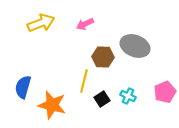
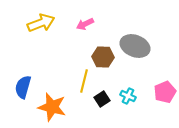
orange star: moved 2 px down
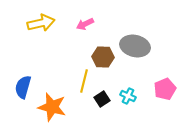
yellow arrow: rotated 8 degrees clockwise
gray ellipse: rotated 8 degrees counterclockwise
pink pentagon: moved 3 px up
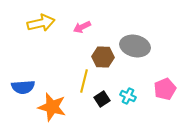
pink arrow: moved 3 px left, 3 px down
blue semicircle: rotated 110 degrees counterclockwise
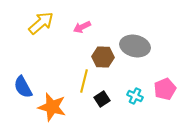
yellow arrow: rotated 28 degrees counterclockwise
blue semicircle: rotated 65 degrees clockwise
cyan cross: moved 7 px right
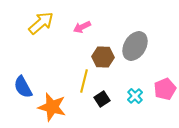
gray ellipse: rotated 72 degrees counterclockwise
cyan cross: rotated 21 degrees clockwise
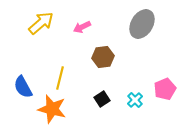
gray ellipse: moved 7 px right, 22 px up
brown hexagon: rotated 10 degrees counterclockwise
yellow line: moved 24 px left, 3 px up
cyan cross: moved 4 px down
orange star: moved 2 px down
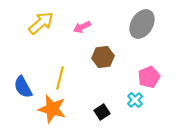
pink pentagon: moved 16 px left, 12 px up
black square: moved 13 px down
